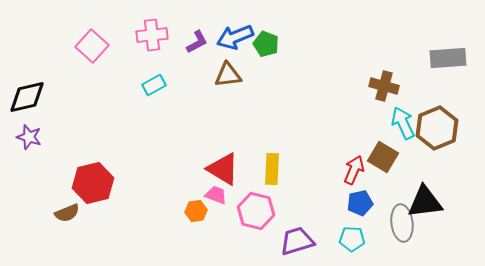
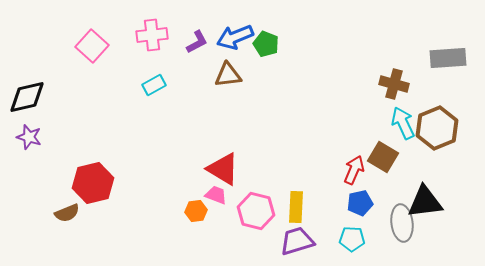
brown cross: moved 10 px right, 2 px up
yellow rectangle: moved 24 px right, 38 px down
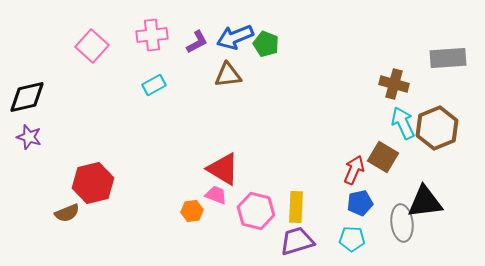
orange hexagon: moved 4 px left
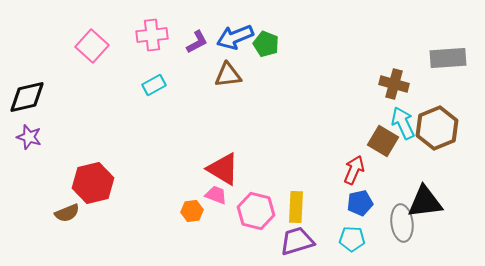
brown square: moved 16 px up
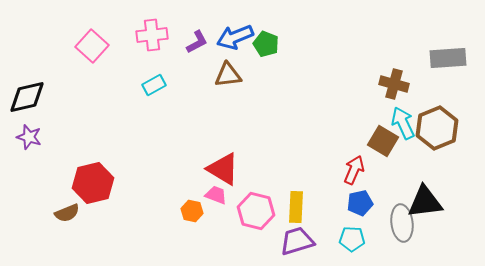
orange hexagon: rotated 20 degrees clockwise
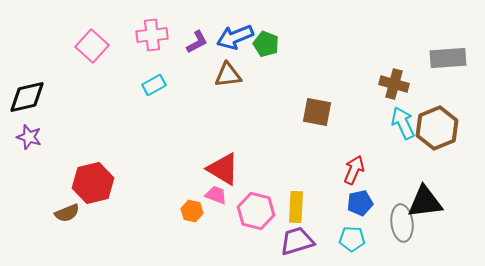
brown square: moved 66 px left, 29 px up; rotated 20 degrees counterclockwise
